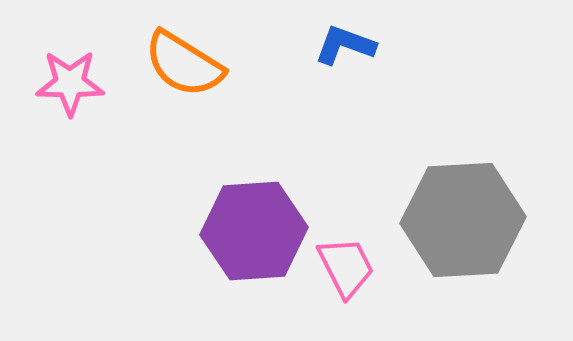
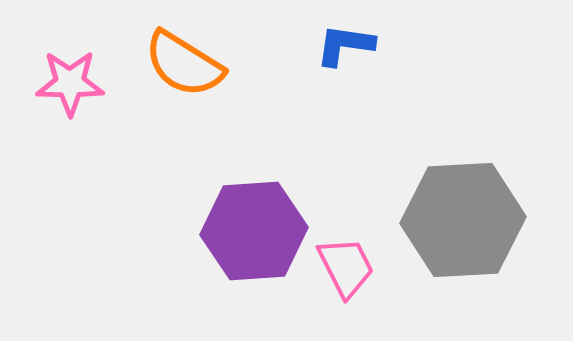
blue L-shape: rotated 12 degrees counterclockwise
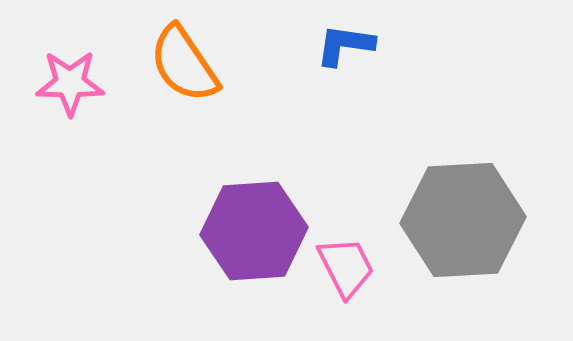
orange semicircle: rotated 24 degrees clockwise
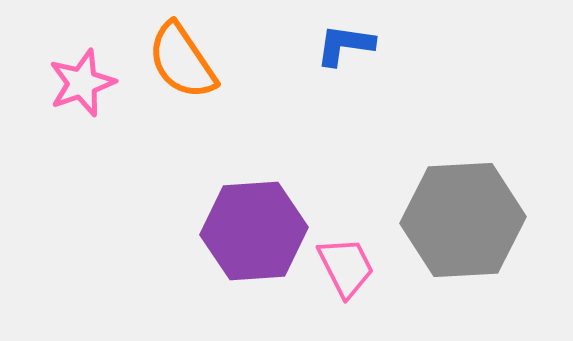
orange semicircle: moved 2 px left, 3 px up
pink star: moved 12 px right; rotated 20 degrees counterclockwise
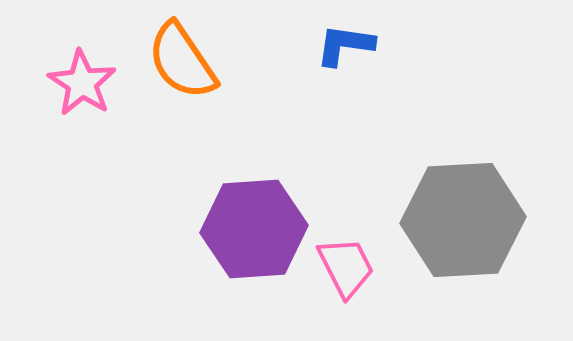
pink star: rotated 20 degrees counterclockwise
purple hexagon: moved 2 px up
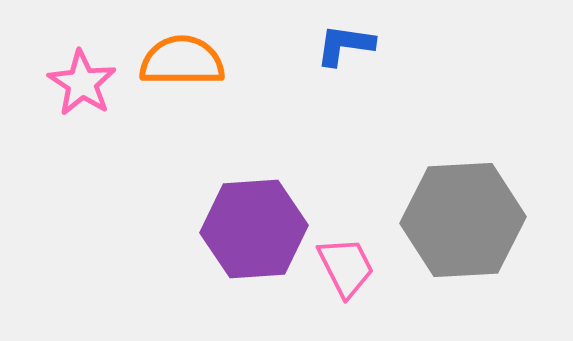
orange semicircle: rotated 124 degrees clockwise
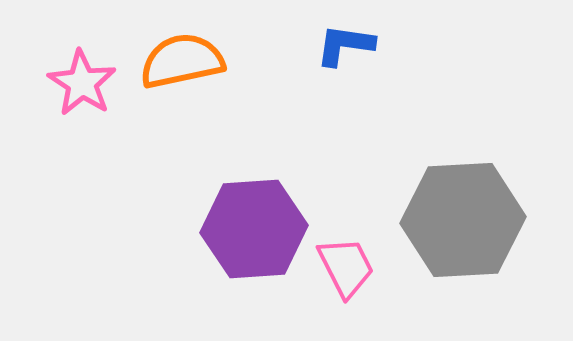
orange semicircle: rotated 12 degrees counterclockwise
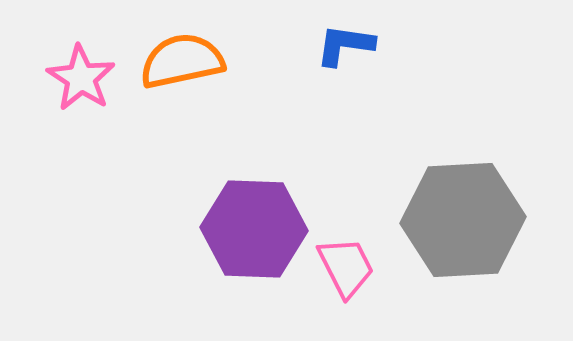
pink star: moved 1 px left, 5 px up
purple hexagon: rotated 6 degrees clockwise
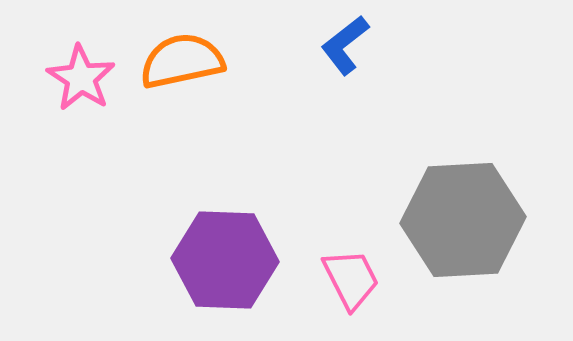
blue L-shape: rotated 46 degrees counterclockwise
purple hexagon: moved 29 px left, 31 px down
pink trapezoid: moved 5 px right, 12 px down
